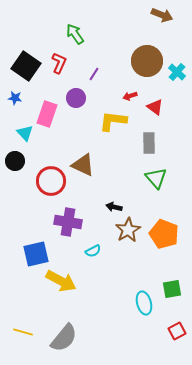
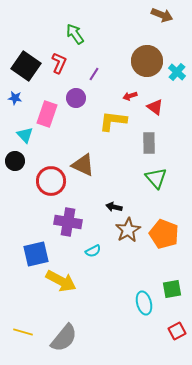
cyan triangle: moved 2 px down
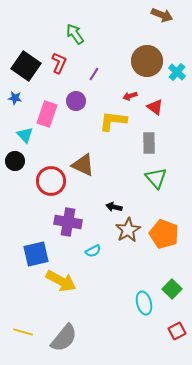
purple circle: moved 3 px down
green square: rotated 36 degrees counterclockwise
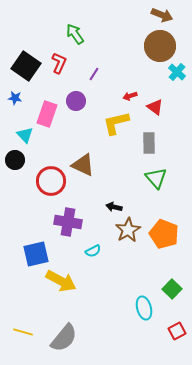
brown circle: moved 13 px right, 15 px up
yellow L-shape: moved 3 px right, 2 px down; rotated 20 degrees counterclockwise
black circle: moved 1 px up
cyan ellipse: moved 5 px down
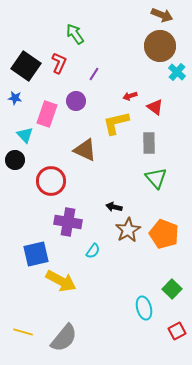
brown triangle: moved 2 px right, 15 px up
cyan semicircle: rotated 28 degrees counterclockwise
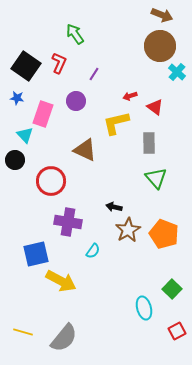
blue star: moved 2 px right
pink rectangle: moved 4 px left
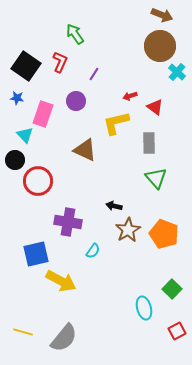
red L-shape: moved 1 px right, 1 px up
red circle: moved 13 px left
black arrow: moved 1 px up
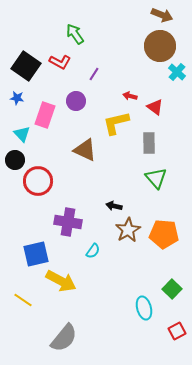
red L-shape: rotated 95 degrees clockwise
red arrow: rotated 32 degrees clockwise
pink rectangle: moved 2 px right, 1 px down
cyan triangle: moved 3 px left, 1 px up
orange pentagon: rotated 16 degrees counterclockwise
yellow line: moved 32 px up; rotated 18 degrees clockwise
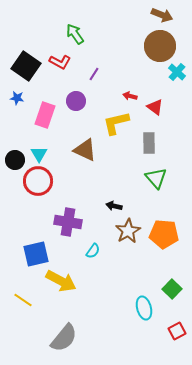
cyan triangle: moved 17 px right, 20 px down; rotated 12 degrees clockwise
brown star: moved 1 px down
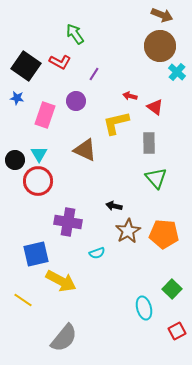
cyan semicircle: moved 4 px right, 2 px down; rotated 35 degrees clockwise
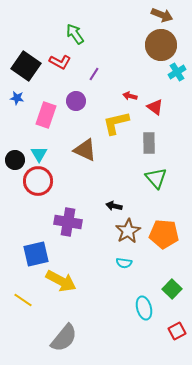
brown circle: moved 1 px right, 1 px up
cyan cross: rotated 18 degrees clockwise
pink rectangle: moved 1 px right
cyan semicircle: moved 27 px right, 10 px down; rotated 28 degrees clockwise
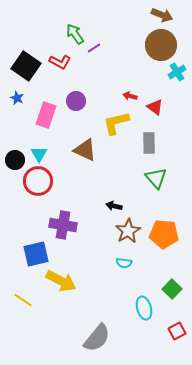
purple line: moved 26 px up; rotated 24 degrees clockwise
blue star: rotated 16 degrees clockwise
purple cross: moved 5 px left, 3 px down
gray semicircle: moved 33 px right
